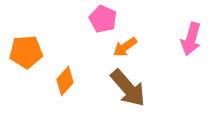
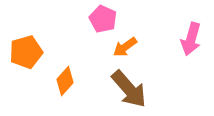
orange pentagon: rotated 12 degrees counterclockwise
brown arrow: moved 1 px right, 1 px down
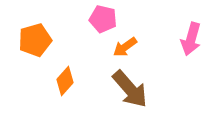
pink pentagon: rotated 12 degrees counterclockwise
orange pentagon: moved 9 px right, 12 px up
brown arrow: moved 1 px right
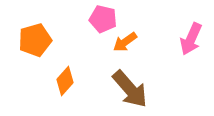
pink arrow: rotated 8 degrees clockwise
orange arrow: moved 5 px up
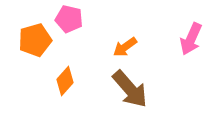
pink pentagon: moved 34 px left
orange arrow: moved 5 px down
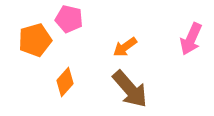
orange diamond: moved 1 px down
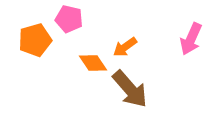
orange diamond: moved 28 px right, 19 px up; rotated 76 degrees counterclockwise
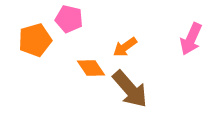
orange diamond: moved 2 px left, 5 px down
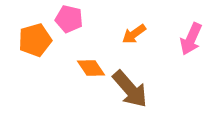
orange arrow: moved 9 px right, 13 px up
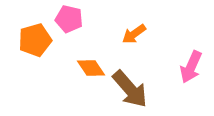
pink arrow: moved 28 px down
